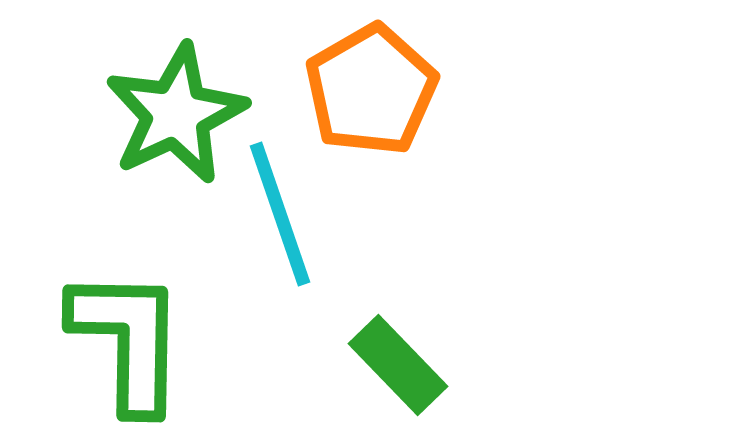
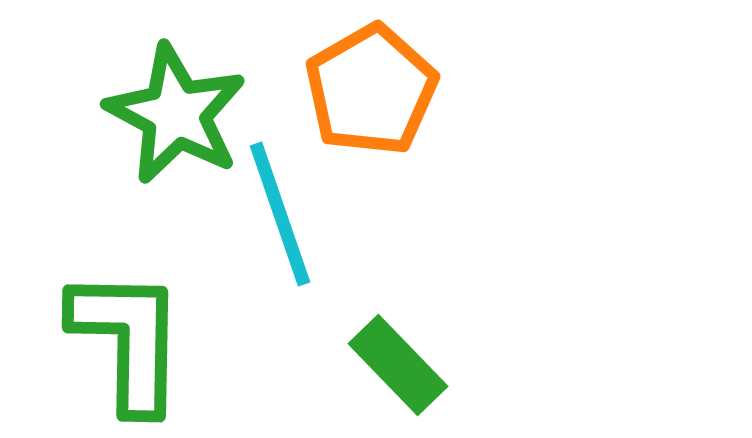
green star: rotated 19 degrees counterclockwise
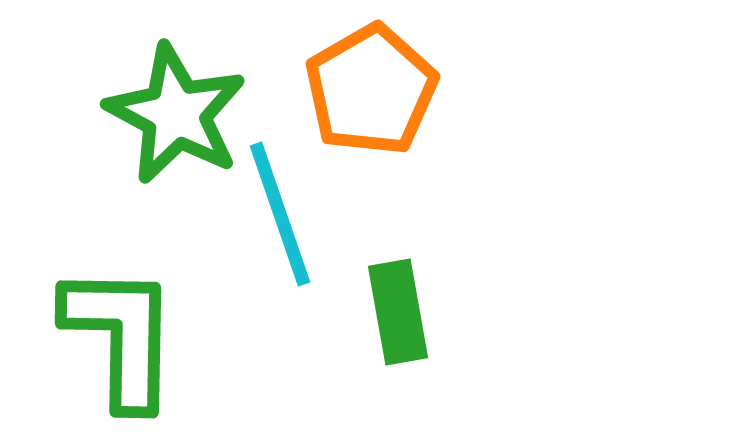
green L-shape: moved 7 px left, 4 px up
green rectangle: moved 53 px up; rotated 34 degrees clockwise
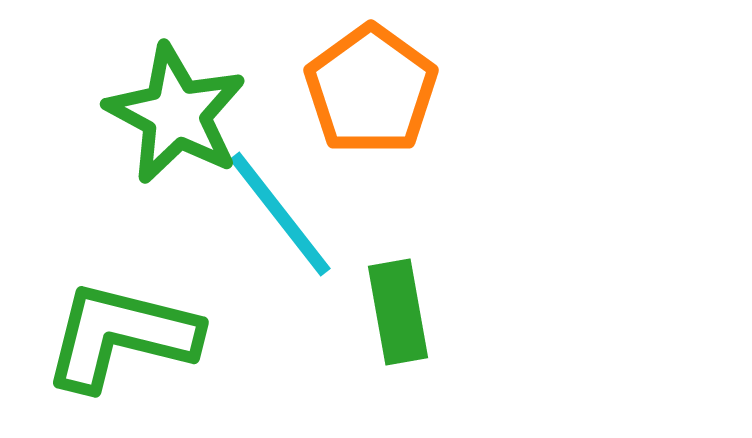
orange pentagon: rotated 6 degrees counterclockwise
cyan line: rotated 19 degrees counterclockwise
green L-shape: rotated 77 degrees counterclockwise
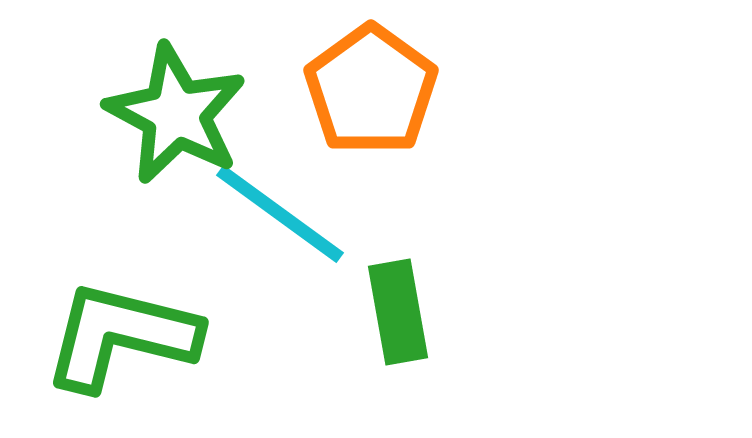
cyan line: rotated 16 degrees counterclockwise
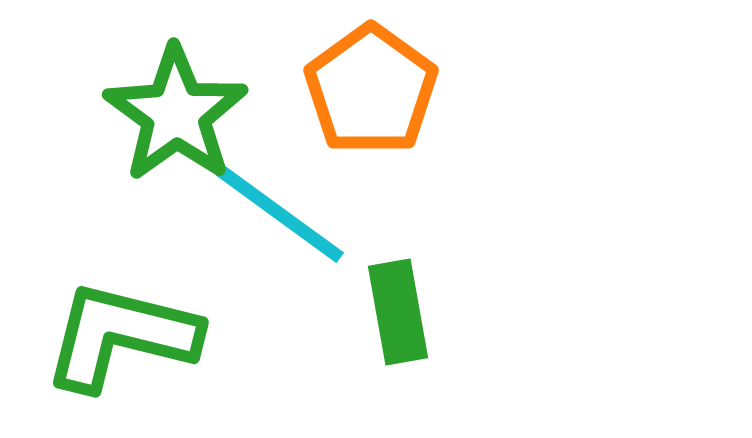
green star: rotated 8 degrees clockwise
